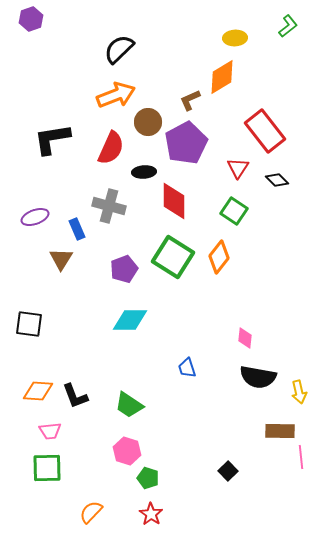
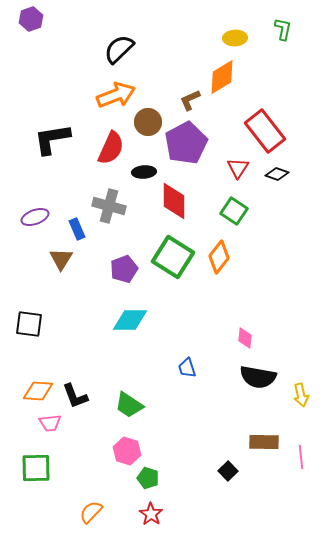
green L-shape at (288, 26): moved 5 px left, 3 px down; rotated 40 degrees counterclockwise
black diamond at (277, 180): moved 6 px up; rotated 25 degrees counterclockwise
yellow arrow at (299, 392): moved 2 px right, 3 px down
pink trapezoid at (50, 431): moved 8 px up
brown rectangle at (280, 431): moved 16 px left, 11 px down
green square at (47, 468): moved 11 px left
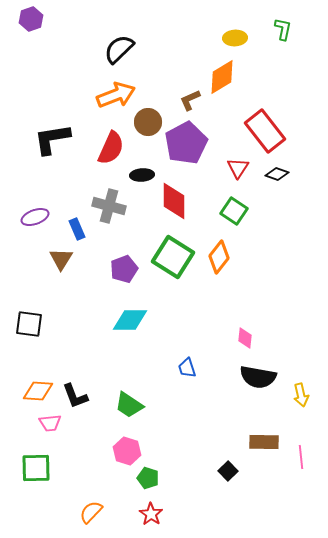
black ellipse at (144, 172): moved 2 px left, 3 px down
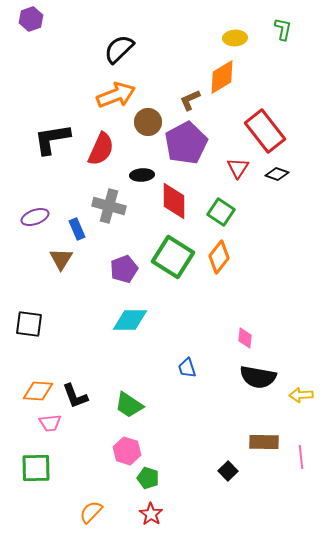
red semicircle at (111, 148): moved 10 px left, 1 px down
green square at (234, 211): moved 13 px left, 1 px down
yellow arrow at (301, 395): rotated 100 degrees clockwise
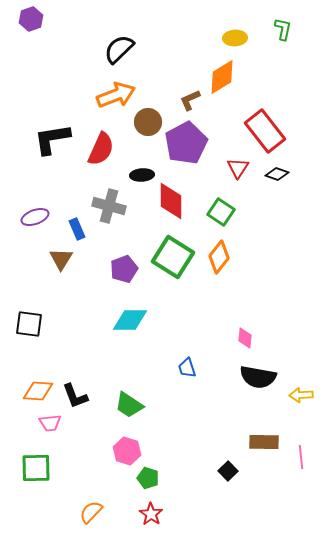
red diamond at (174, 201): moved 3 px left
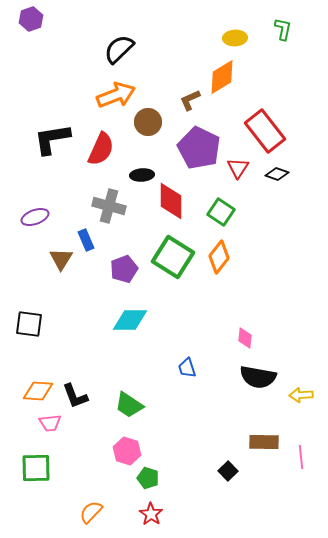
purple pentagon at (186, 143): moved 13 px right, 5 px down; rotated 18 degrees counterclockwise
blue rectangle at (77, 229): moved 9 px right, 11 px down
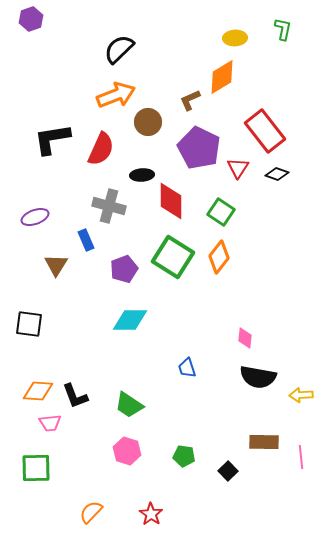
brown triangle at (61, 259): moved 5 px left, 6 px down
green pentagon at (148, 478): moved 36 px right, 22 px up; rotated 10 degrees counterclockwise
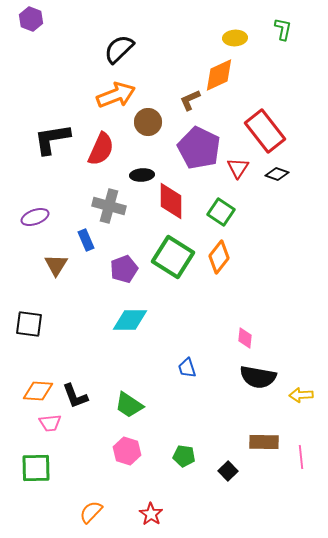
purple hexagon at (31, 19): rotated 20 degrees counterclockwise
orange diamond at (222, 77): moved 3 px left, 2 px up; rotated 6 degrees clockwise
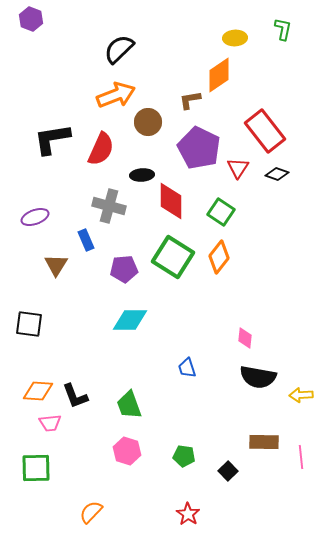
orange diamond at (219, 75): rotated 9 degrees counterclockwise
brown L-shape at (190, 100): rotated 15 degrees clockwise
purple pentagon at (124, 269): rotated 16 degrees clockwise
green trapezoid at (129, 405): rotated 36 degrees clockwise
red star at (151, 514): moved 37 px right
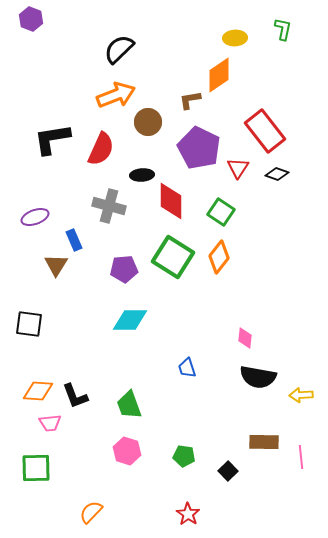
blue rectangle at (86, 240): moved 12 px left
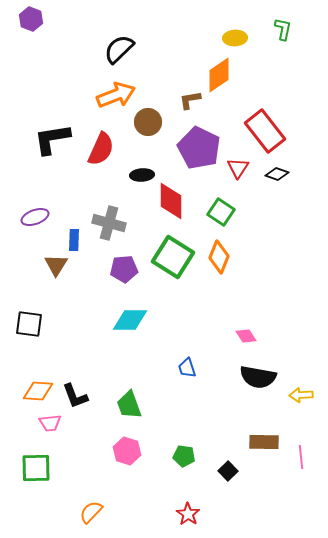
gray cross at (109, 206): moved 17 px down
blue rectangle at (74, 240): rotated 25 degrees clockwise
orange diamond at (219, 257): rotated 16 degrees counterclockwise
pink diamond at (245, 338): moved 1 px right, 2 px up; rotated 40 degrees counterclockwise
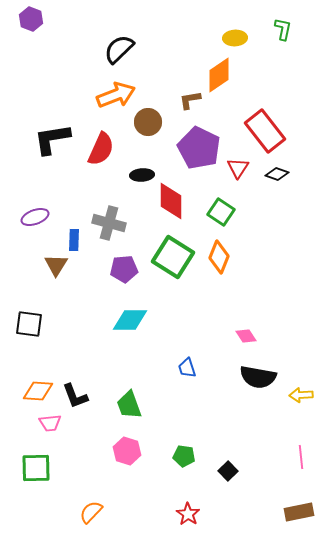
brown rectangle at (264, 442): moved 35 px right, 70 px down; rotated 12 degrees counterclockwise
